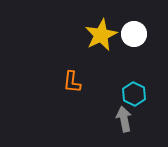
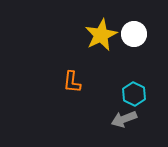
gray arrow: rotated 100 degrees counterclockwise
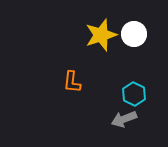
yellow star: rotated 8 degrees clockwise
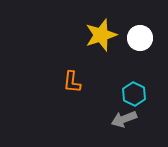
white circle: moved 6 px right, 4 px down
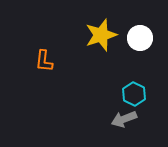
orange L-shape: moved 28 px left, 21 px up
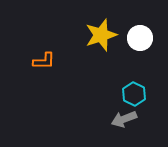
orange L-shape: rotated 95 degrees counterclockwise
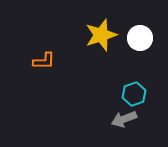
cyan hexagon: rotated 15 degrees clockwise
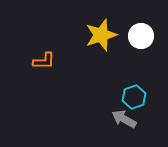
white circle: moved 1 px right, 2 px up
cyan hexagon: moved 3 px down
gray arrow: rotated 50 degrees clockwise
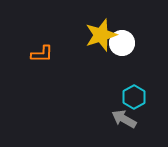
white circle: moved 19 px left, 7 px down
orange L-shape: moved 2 px left, 7 px up
cyan hexagon: rotated 10 degrees counterclockwise
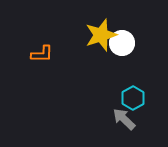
cyan hexagon: moved 1 px left, 1 px down
gray arrow: rotated 15 degrees clockwise
